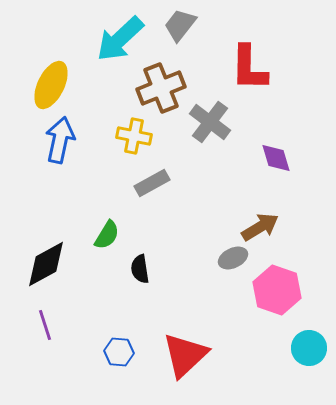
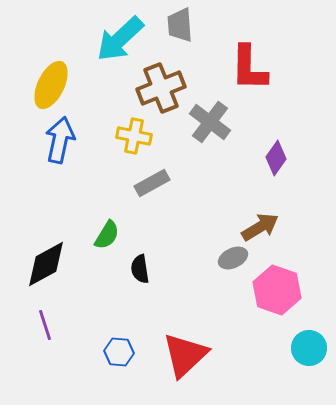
gray trapezoid: rotated 42 degrees counterclockwise
purple diamond: rotated 52 degrees clockwise
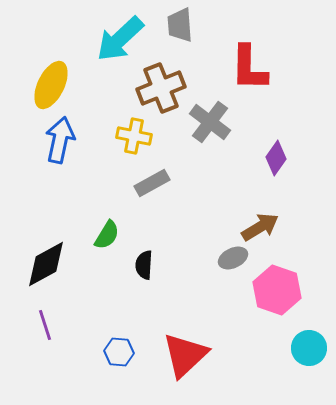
black semicircle: moved 4 px right, 4 px up; rotated 12 degrees clockwise
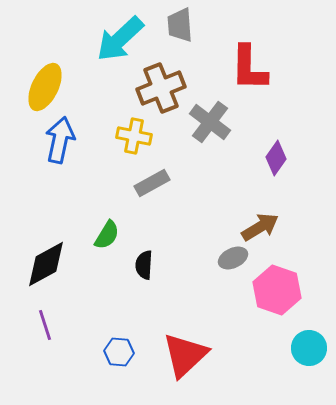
yellow ellipse: moved 6 px left, 2 px down
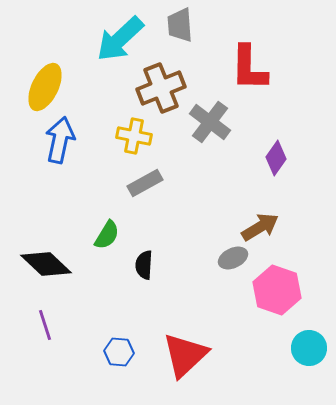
gray rectangle: moved 7 px left
black diamond: rotated 72 degrees clockwise
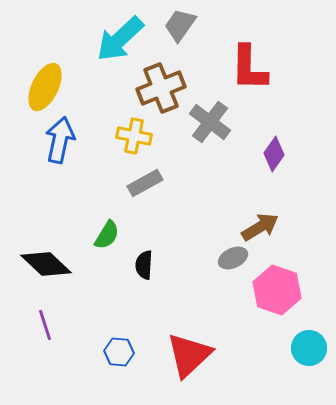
gray trapezoid: rotated 39 degrees clockwise
purple diamond: moved 2 px left, 4 px up
red triangle: moved 4 px right
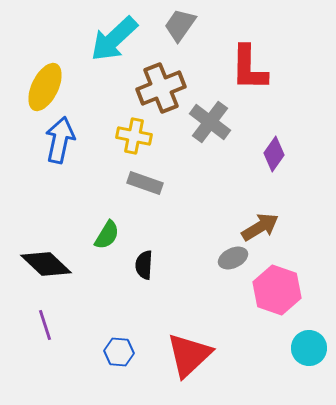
cyan arrow: moved 6 px left
gray rectangle: rotated 48 degrees clockwise
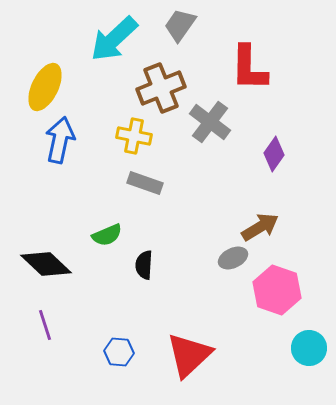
green semicircle: rotated 36 degrees clockwise
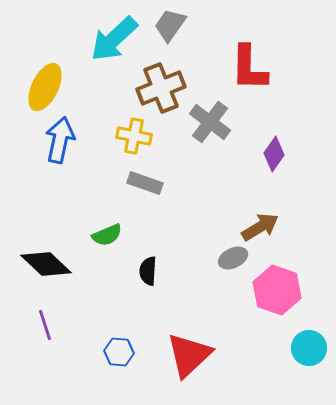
gray trapezoid: moved 10 px left
black semicircle: moved 4 px right, 6 px down
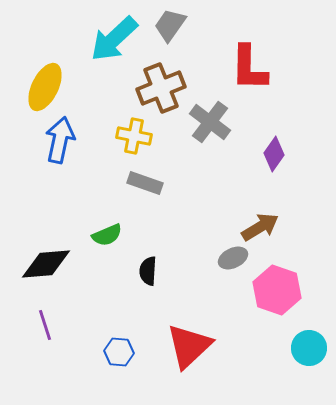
black diamond: rotated 48 degrees counterclockwise
red triangle: moved 9 px up
